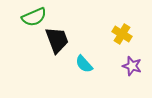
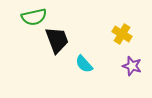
green semicircle: rotated 10 degrees clockwise
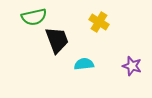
yellow cross: moved 23 px left, 12 px up
cyan semicircle: rotated 126 degrees clockwise
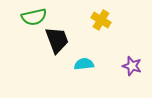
yellow cross: moved 2 px right, 2 px up
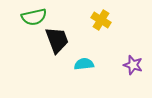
purple star: moved 1 px right, 1 px up
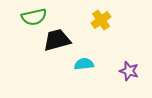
yellow cross: rotated 24 degrees clockwise
black trapezoid: rotated 84 degrees counterclockwise
purple star: moved 4 px left, 6 px down
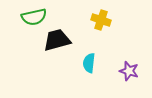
yellow cross: rotated 36 degrees counterclockwise
cyan semicircle: moved 5 px right, 1 px up; rotated 78 degrees counterclockwise
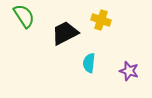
green semicircle: moved 10 px left, 1 px up; rotated 110 degrees counterclockwise
black trapezoid: moved 8 px right, 7 px up; rotated 12 degrees counterclockwise
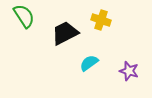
cyan semicircle: rotated 48 degrees clockwise
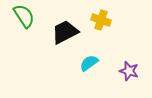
black trapezoid: moved 1 px up
